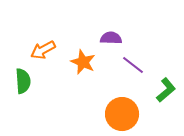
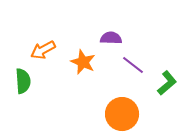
green L-shape: moved 1 px right, 7 px up
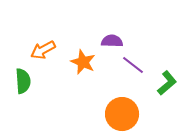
purple semicircle: moved 1 px right, 3 px down
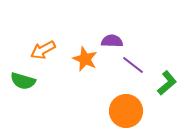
orange star: moved 2 px right, 3 px up
green semicircle: rotated 110 degrees clockwise
orange circle: moved 4 px right, 3 px up
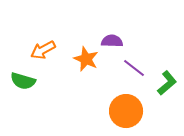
orange star: moved 1 px right
purple line: moved 1 px right, 3 px down
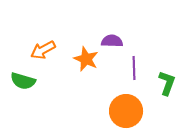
purple line: rotated 50 degrees clockwise
green L-shape: rotated 30 degrees counterclockwise
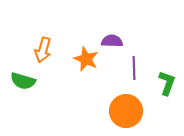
orange arrow: rotated 45 degrees counterclockwise
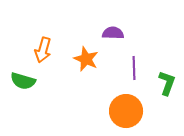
purple semicircle: moved 1 px right, 8 px up
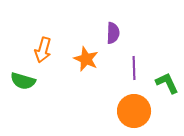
purple semicircle: rotated 90 degrees clockwise
green L-shape: rotated 45 degrees counterclockwise
orange circle: moved 8 px right
